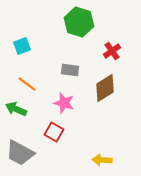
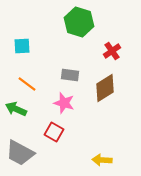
cyan square: rotated 18 degrees clockwise
gray rectangle: moved 5 px down
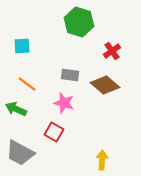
brown diamond: moved 3 px up; rotated 72 degrees clockwise
yellow arrow: rotated 90 degrees clockwise
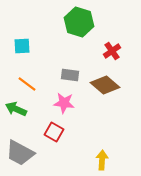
pink star: rotated 10 degrees counterclockwise
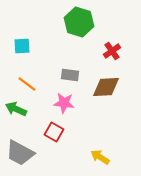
brown diamond: moved 1 px right, 2 px down; rotated 44 degrees counterclockwise
yellow arrow: moved 2 px left, 3 px up; rotated 60 degrees counterclockwise
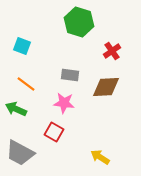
cyan square: rotated 24 degrees clockwise
orange line: moved 1 px left
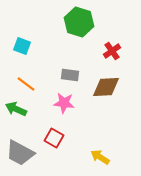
red square: moved 6 px down
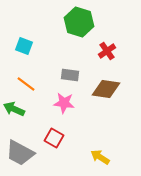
cyan square: moved 2 px right
red cross: moved 5 px left
brown diamond: moved 2 px down; rotated 12 degrees clockwise
green arrow: moved 2 px left
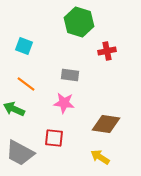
red cross: rotated 24 degrees clockwise
brown diamond: moved 35 px down
red square: rotated 24 degrees counterclockwise
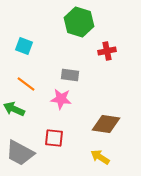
pink star: moved 3 px left, 4 px up
